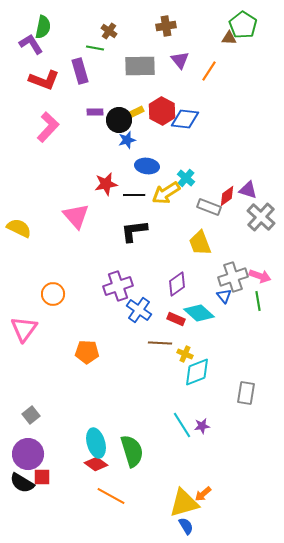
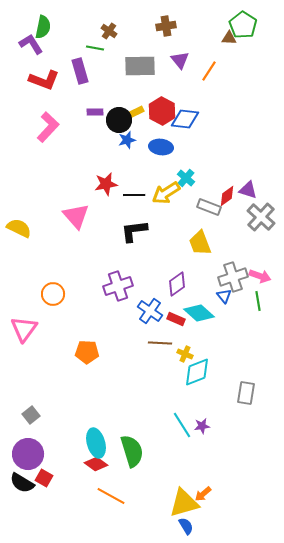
blue ellipse at (147, 166): moved 14 px right, 19 px up
blue cross at (139, 310): moved 11 px right, 1 px down
red square at (42, 477): moved 2 px right, 1 px down; rotated 30 degrees clockwise
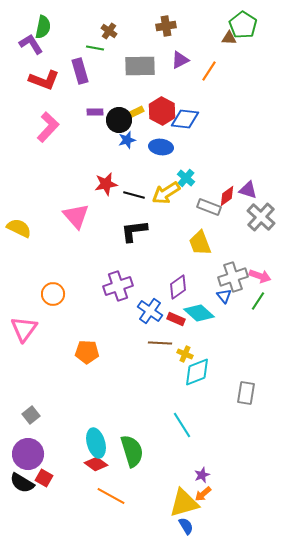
purple triangle at (180, 60): rotated 42 degrees clockwise
black line at (134, 195): rotated 15 degrees clockwise
purple diamond at (177, 284): moved 1 px right, 3 px down
green line at (258, 301): rotated 42 degrees clockwise
purple star at (202, 426): moved 49 px down; rotated 14 degrees counterclockwise
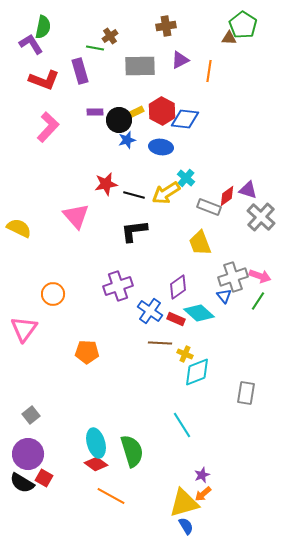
brown cross at (109, 31): moved 1 px right, 5 px down; rotated 21 degrees clockwise
orange line at (209, 71): rotated 25 degrees counterclockwise
